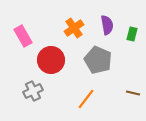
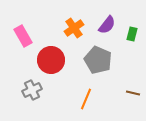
purple semicircle: rotated 48 degrees clockwise
gray cross: moved 1 px left, 1 px up
orange line: rotated 15 degrees counterclockwise
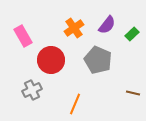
green rectangle: rotated 32 degrees clockwise
orange line: moved 11 px left, 5 px down
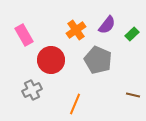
orange cross: moved 2 px right, 2 px down
pink rectangle: moved 1 px right, 1 px up
brown line: moved 2 px down
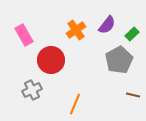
gray pentagon: moved 21 px right; rotated 20 degrees clockwise
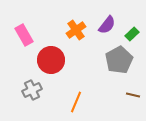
orange line: moved 1 px right, 2 px up
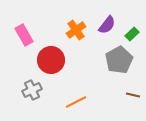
orange line: rotated 40 degrees clockwise
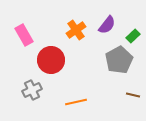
green rectangle: moved 1 px right, 2 px down
orange line: rotated 15 degrees clockwise
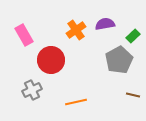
purple semicircle: moved 2 px left, 1 px up; rotated 138 degrees counterclockwise
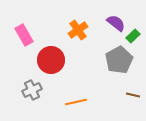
purple semicircle: moved 11 px right, 1 px up; rotated 48 degrees clockwise
orange cross: moved 2 px right
